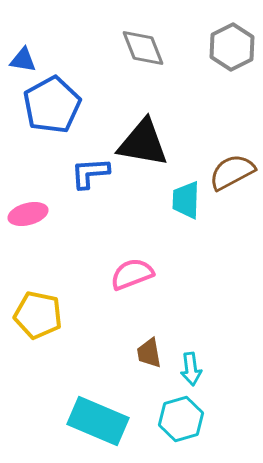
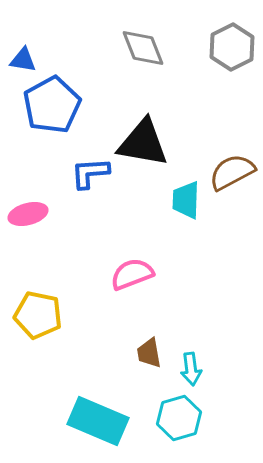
cyan hexagon: moved 2 px left, 1 px up
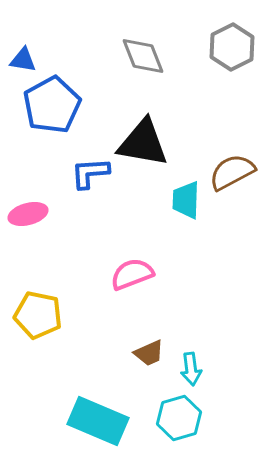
gray diamond: moved 8 px down
brown trapezoid: rotated 104 degrees counterclockwise
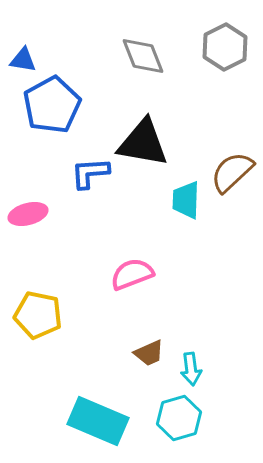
gray hexagon: moved 7 px left
brown semicircle: rotated 15 degrees counterclockwise
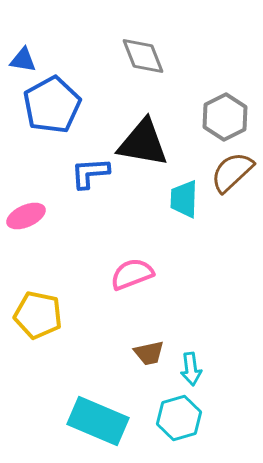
gray hexagon: moved 70 px down
cyan trapezoid: moved 2 px left, 1 px up
pink ellipse: moved 2 px left, 2 px down; rotated 9 degrees counterclockwise
brown trapezoid: rotated 12 degrees clockwise
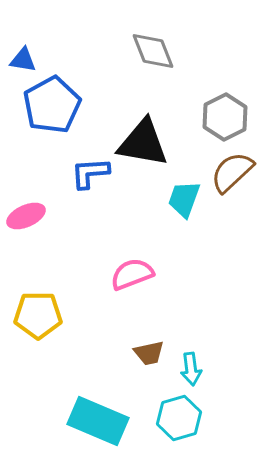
gray diamond: moved 10 px right, 5 px up
cyan trapezoid: rotated 18 degrees clockwise
yellow pentagon: rotated 12 degrees counterclockwise
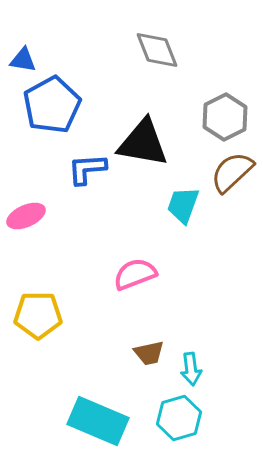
gray diamond: moved 4 px right, 1 px up
blue L-shape: moved 3 px left, 4 px up
cyan trapezoid: moved 1 px left, 6 px down
pink semicircle: moved 3 px right
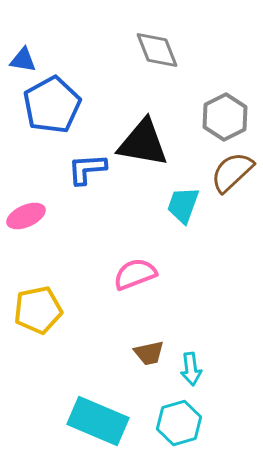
yellow pentagon: moved 5 px up; rotated 12 degrees counterclockwise
cyan hexagon: moved 5 px down
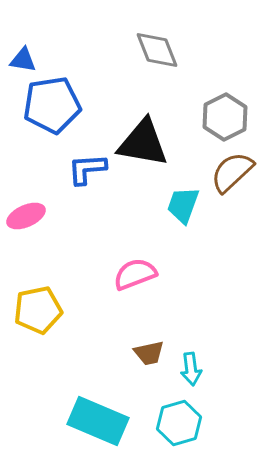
blue pentagon: rotated 20 degrees clockwise
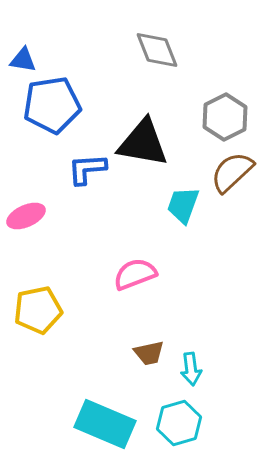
cyan rectangle: moved 7 px right, 3 px down
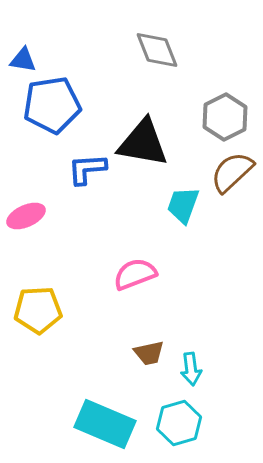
yellow pentagon: rotated 9 degrees clockwise
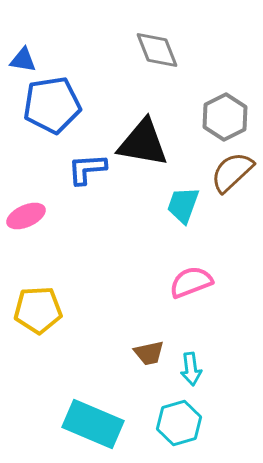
pink semicircle: moved 56 px right, 8 px down
cyan rectangle: moved 12 px left
